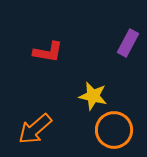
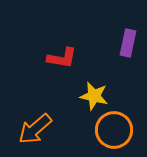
purple rectangle: rotated 16 degrees counterclockwise
red L-shape: moved 14 px right, 6 px down
yellow star: moved 1 px right
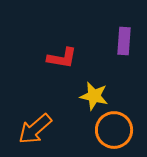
purple rectangle: moved 4 px left, 2 px up; rotated 8 degrees counterclockwise
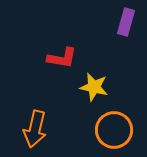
purple rectangle: moved 2 px right, 19 px up; rotated 12 degrees clockwise
yellow star: moved 9 px up
orange arrow: rotated 36 degrees counterclockwise
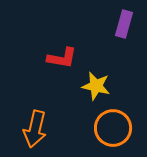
purple rectangle: moved 2 px left, 2 px down
yellow star: moved 2 px right, 1 px up
orange circle: moved 1 px left, 2 px up
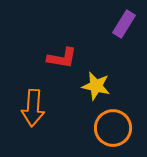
purple rectangle: rotated 16 degrees clockwise
orange arrow: moved 2 px left, 21 px up; rotated 9 degrees counterclockwise
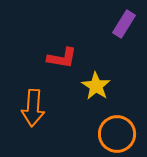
yellow star: rotated 20 degrees clockwise
orange circle: moved 4 px right, 6 px down
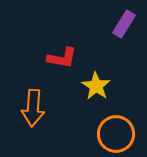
orange circle: moved 1 px left
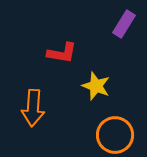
red L-shape: moved 5 px up
yellow star: rotated 12 degrees counterclockwise
orange circle: moved 1 px left, 1 px down
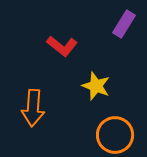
red L-shape: moved 7 px up; rotated 28 degrees clockwise
